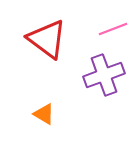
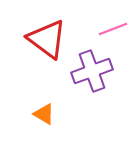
purple cross: moved 12 px left, 4 px up
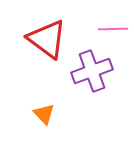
pink line: rotated 20 degrees clockwise
orange triangle: rotated 15 degrees clockwise
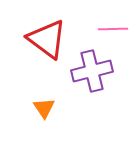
purple cross: rotated 6 degrees clockwise
orange triangle: moved 6 px up; rotated 10 degrees clockwise
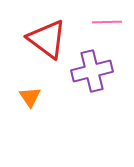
pink line: moved 6 px left, 7 px up
orange triangle: moved 14 px left, 11 px up
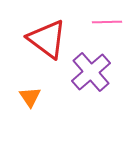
purple cross: moved 1 px left, 1 px down; rotated 27 degrees counterclockwise
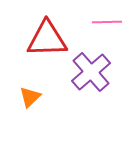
red triangle: rotated 39 degrees counterclockwise
orange triangle: rotated 20 degrees clockwise
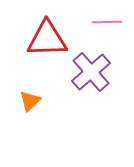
orange triangle: moved 4 px down
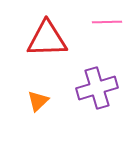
purple cross: moved 6 px right, 16 px down; rotated 24 degrees clockwise
orange triangle: moved 8 px right
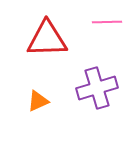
orange triangle: rotated 20 degrees clockwise
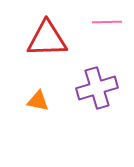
orange triangle: rotated 35 degrees clockwise
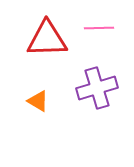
pink line: moved 8 px left, 6 px down
orange triangle: rotated 20 degrees clockwise
